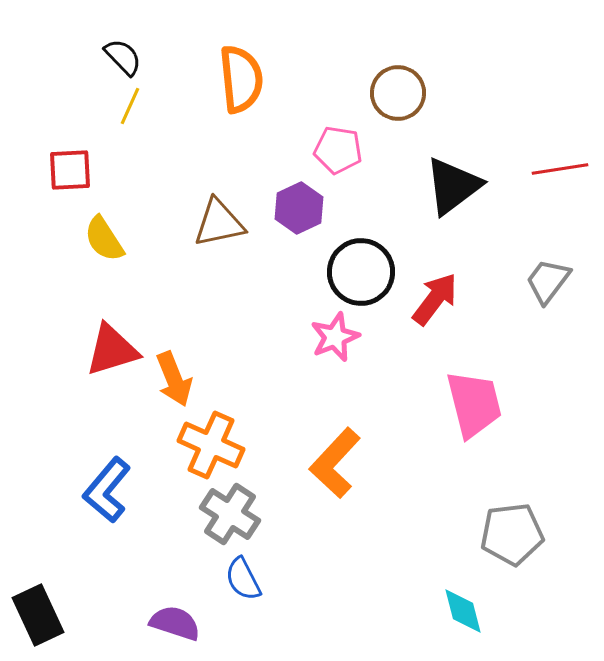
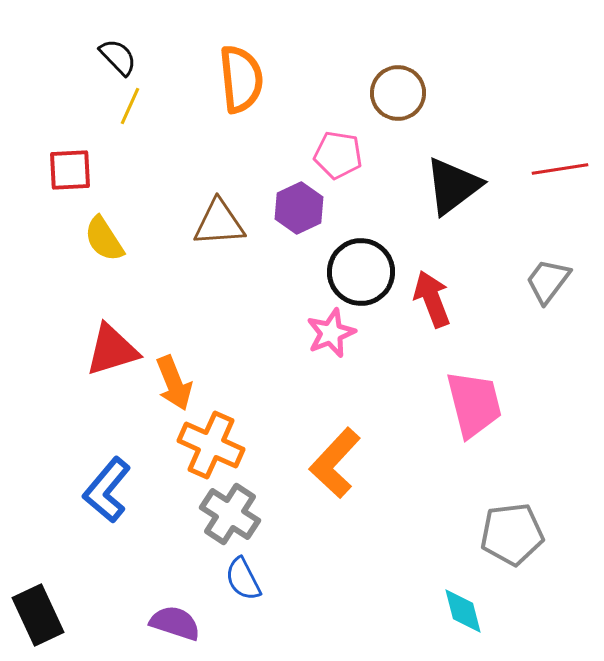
black semicircle: moved 5 px left
pink pentagon: moved 5 px down
brown triangle: rotated 8 degrees clockwise
red arrow: moved 3 px left; rotated 58 degrees counterclockwise
pink star: moved 4 px left, 4 px up
orange arrow: moved 4 px down
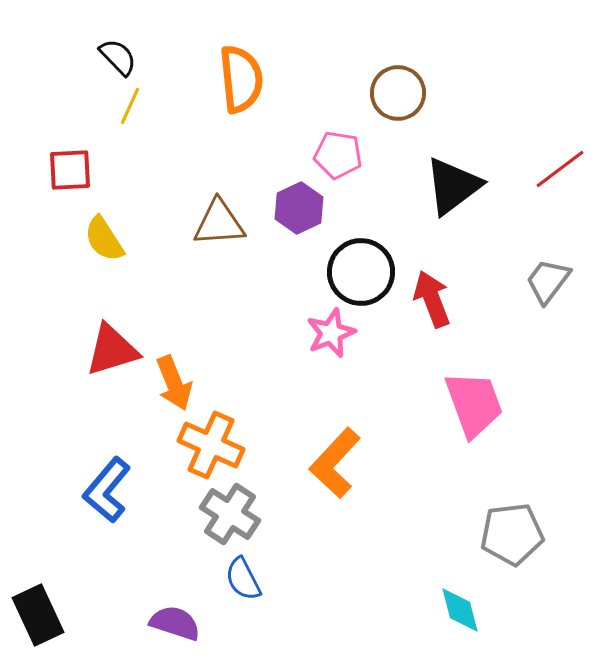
red line: rotated 28 degrees counterclockwise
pink trapezoid: rotated 6 degrees counterclockwise
cyan diamond: moved 3 px left, 1 px up
